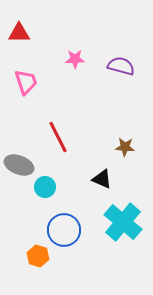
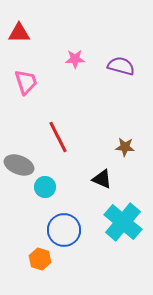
orange hexagon: moved 2 px right, 3 px down
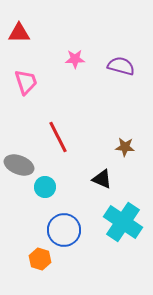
cyan cross: rotated 6 degrees counterclockwise
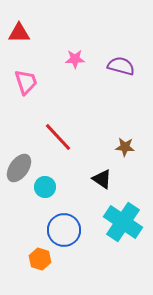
red line: rotated 16 degrees counterclockwise
gray ellipse: moved 3 px down; rotated 76 degrees counterclockwise
black triangle: rotated 10 degrees clockwise
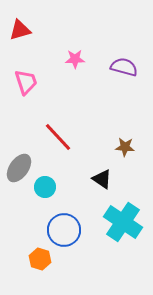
red triangle: moved 1 px right, 3 px up; rotated 15 degrees counterclockwise
purple semicircle: moved 3 px right, 1 px down
